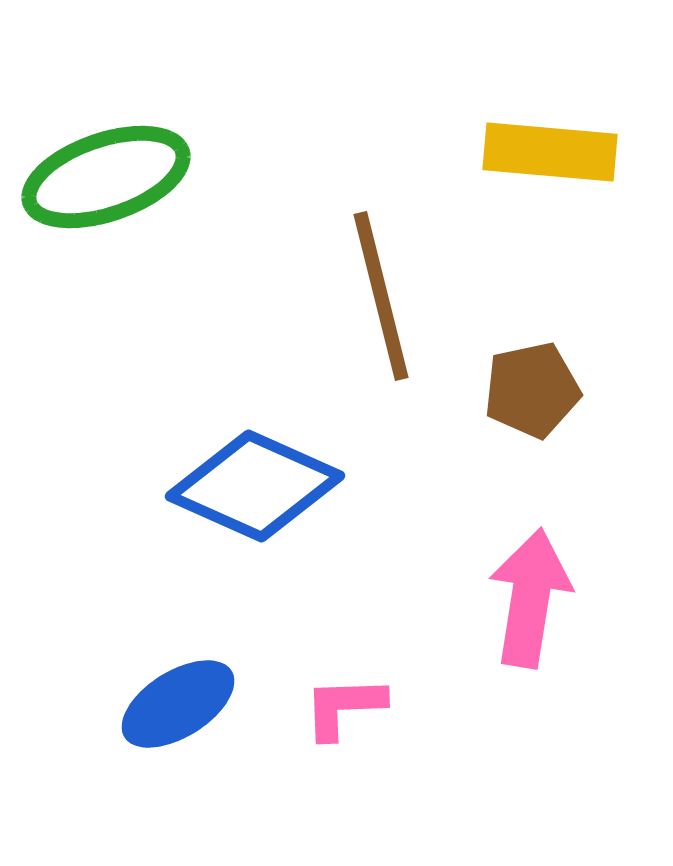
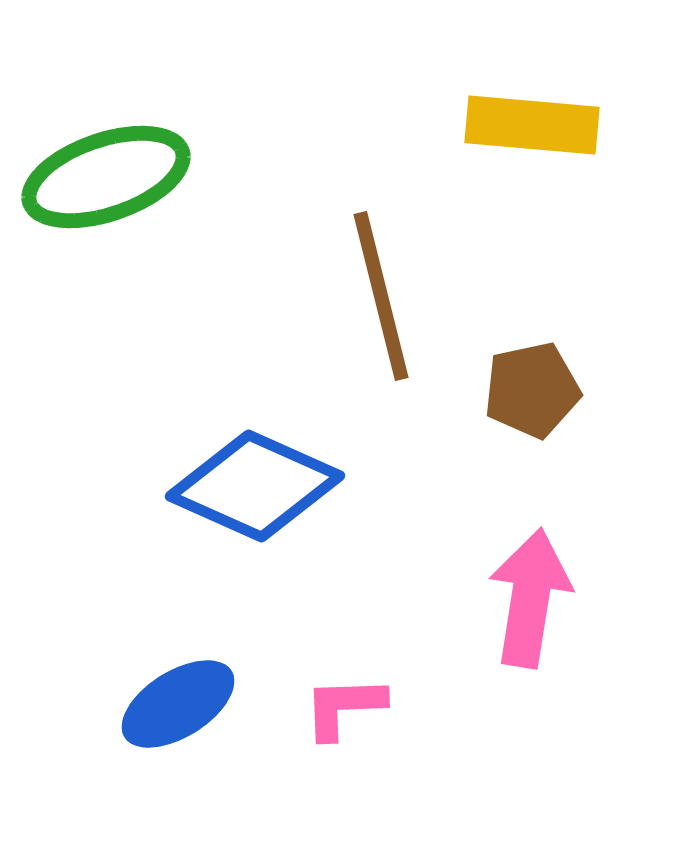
yellow rectangle: moved 18 px left, 27 px up
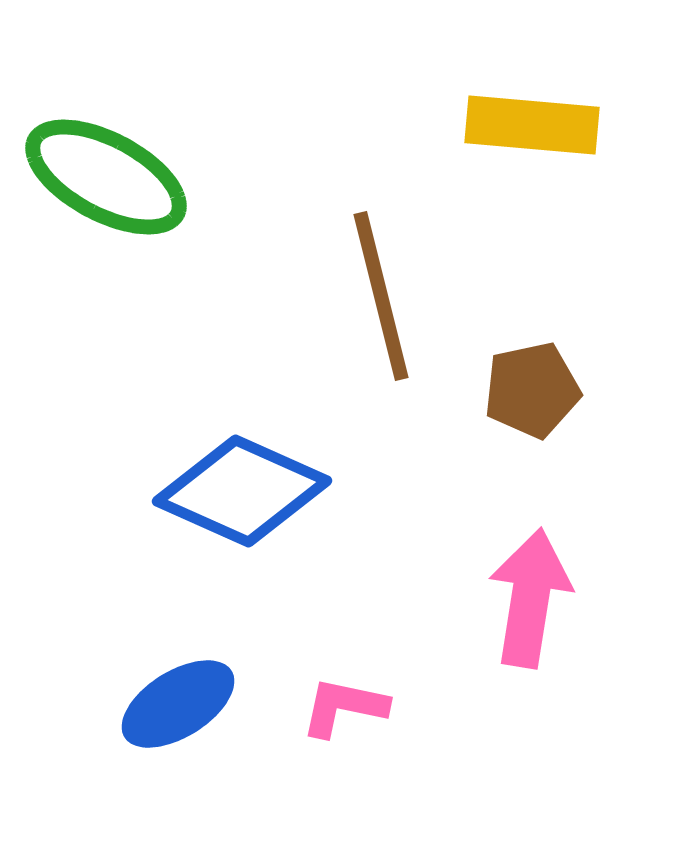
green ellipse: rotated 47 degrees clockwise
blue diamond: moved 13 px left, 5 px down
pink L-shape: rotated 14 degrees clockwise
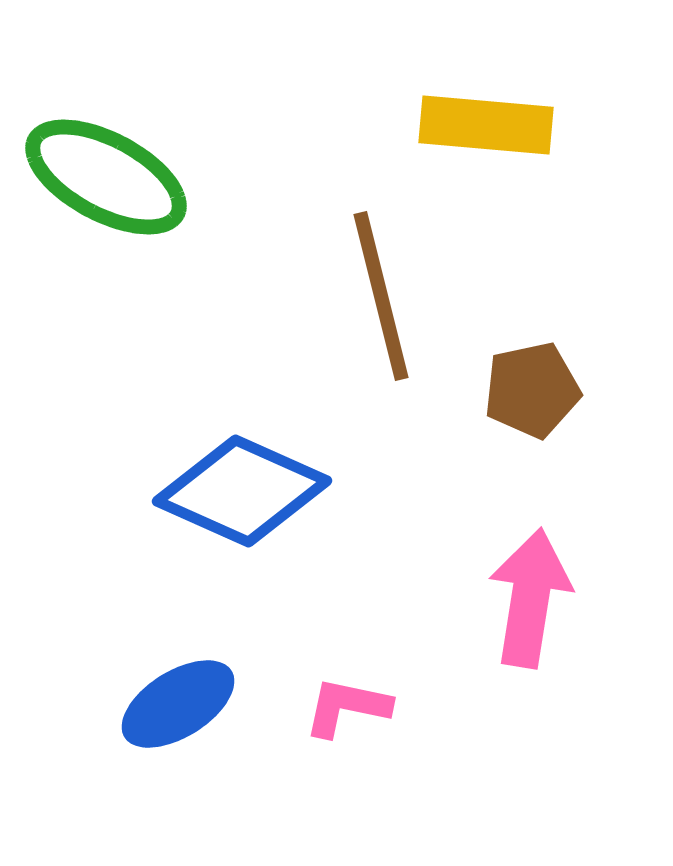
yellow rectangle: moved 46 px left
pink L-shape: moved 3 px right
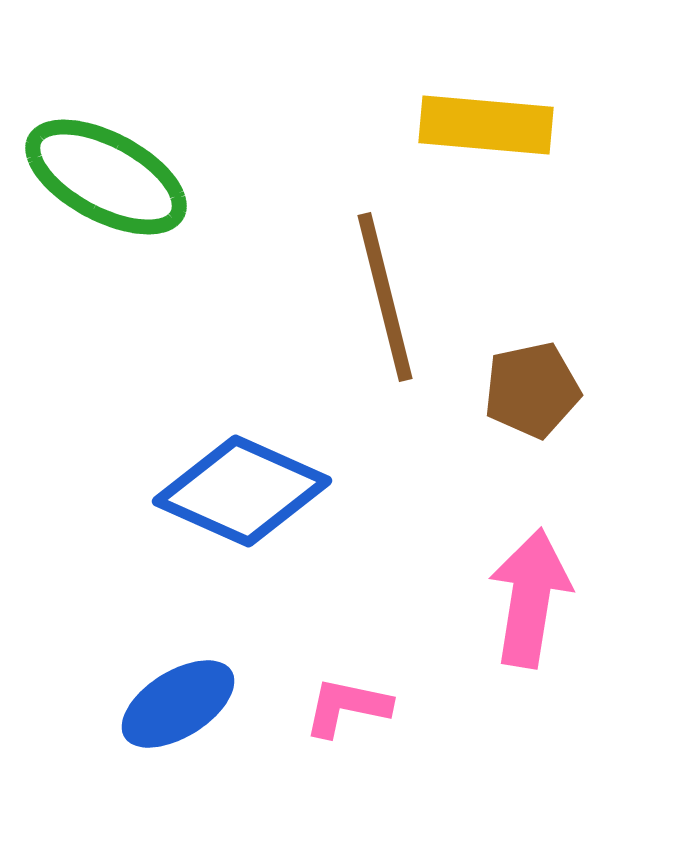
brown line: moved 4 px right, 1 px down
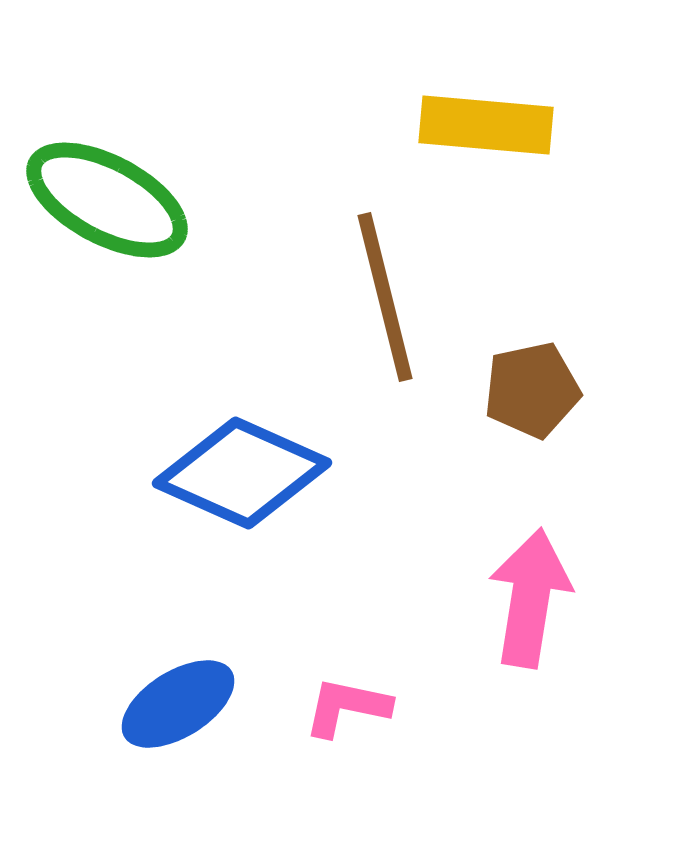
green ellipse: moved 1 px right, 23 px down
blue diamond: moved 18 px up
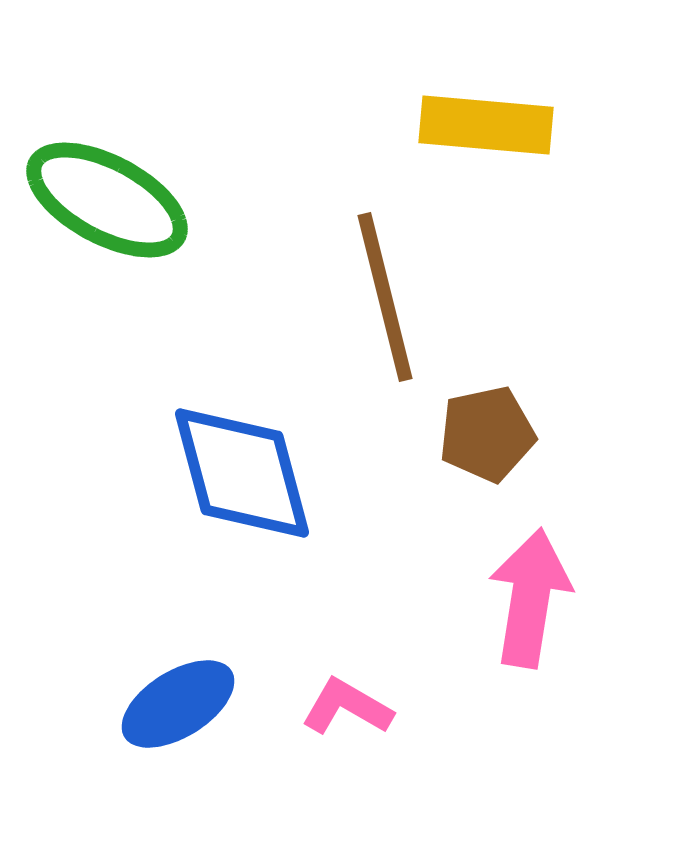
brown pentagon: moved 45 px left, 44 px down
blue diamond: rotated 51 degrees clockwise
pink L-shape: rotated 18 degrees clockwise
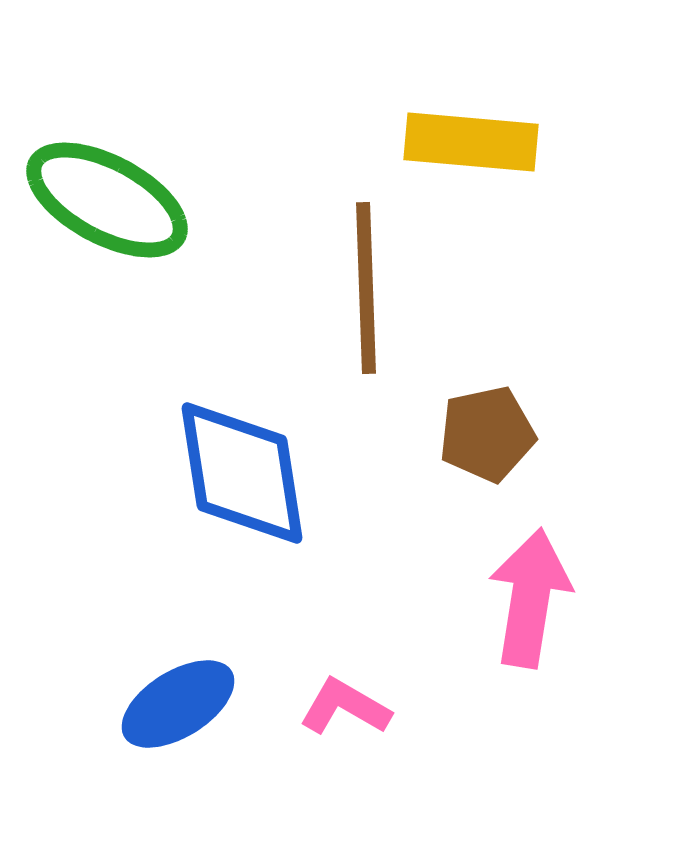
yellow rectangle: moved 15 px left, 17 px down
brown line: moved 19 px left, 9 px up; rotated 12 degrees clockwise
blue diamond: rotated 6 degrees clockwise
pink L-shape: moved 2 px left
